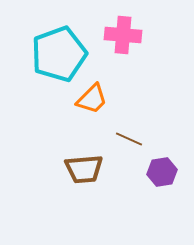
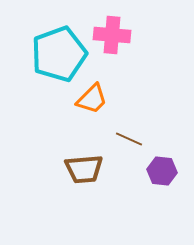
pink cross: moved 11 px left
purple hexagon: moved 1 px up; rotated 16 degrees clockwise
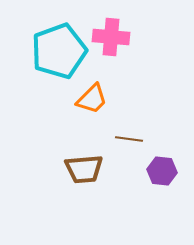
pink cross: moved 1 px left, 2 px down
cyan pentagon: moved 3 px up
brown line: rotated 16 degrees counterclockwise
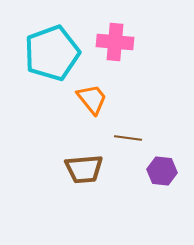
pink cross: moved 4 px right, 5 px down
cyan pentagon: moved 7 px left, 2 px down
orange trapezoid: rotated 84 degrees counterclockwise
brown line: moved 1 px left, 1 px up
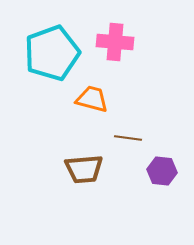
orange trapezoid: rotated 36 degrees counterclockwise
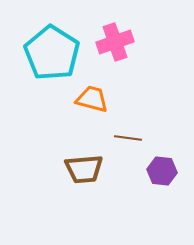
pink cross: rotated 24 degrees counterclockwise
cyan pentagon: rotated 20 degrees counterclockwise
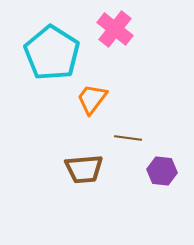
pink cross: moved 13 px up; rotated 33 degrees counterclockwise
orange trapezoid: rotated 68 degrees counterclockwise
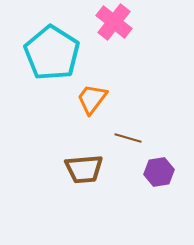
pink cross: moved 1 px left, 7 px up
brown line: rotated 8 degrees clockwise
purple hexagon: moved 3 px left, 1 px down; rotated 16 degrees counterclockwise
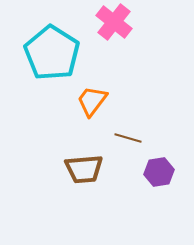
orange trapezoid: moved 2 px down
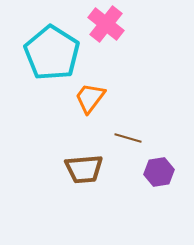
pink cross: moved 8 px left, 2 px down
orange trapezoid: moved 2 px left, 3 px up
